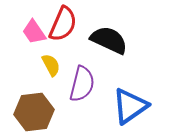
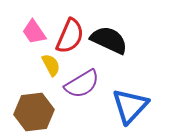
red semicircle: moved 7 px right, 12 px down
purple semicircle: rotated 45 degrees clockwise
blue triangle: rotated 12 degrees counterclockwise
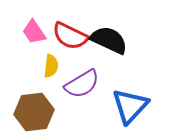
red semicircle: rotated 93 degrees clockwise
yellow semicircle: moved 1 px down; rotated 35 degrees clockwise
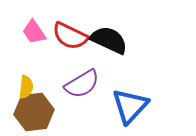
yellow semicircle: moved 25 px left, 21 px down
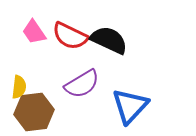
yellow semicircle: moved 7 px left
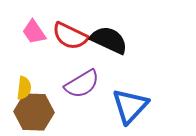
yellow semicircle: moved 5 px right, 1 px down
brown hexagon: rotated 9 degrees clockwise
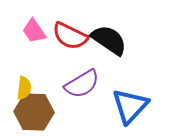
pink trapezoid: moved 1 px up
black semicircle: rotated 9 degrees clockwise
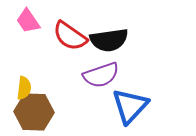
pink trapezoid: moved 6 px left, 10 px up
red semicircle: rotated 9 degrees clockwise
black semicircle: rotated 138 degrees clockwise
purple semicircle: moved 19 px right, 9 px up; rotated 12 degrees clockwise
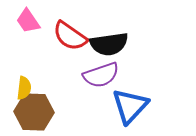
black semicircle: moved 4 px down
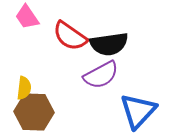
pink trapezoid: moved 1 px left, 4 px up
purple semicircle: rotated 9 degrees counterclockwise
blue triangle: moved 8 px right, 5 px down
